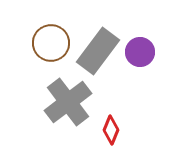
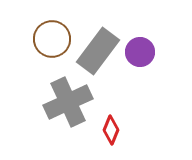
brown circle: moved 1 px right, 4 px up
gray cross: rotated 12 degrees clockwise
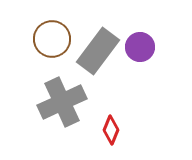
purple circle: moved 5 px up
gray cross: moved 6 px left
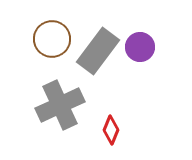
gray cross: moved 2 px left, 3 px down
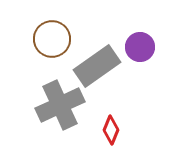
gray rectangle: moved 1 px left, 15 px down; rotated 18 degrees clockwise
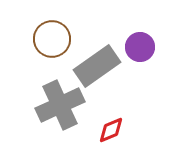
red diamond: rotated 44 degrees clockwise
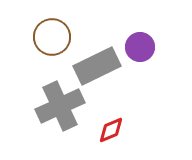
brown circle: moved 2 px up
gray rectangle: rotated 9 degrees clockwise
gray cross: moved 1 px down
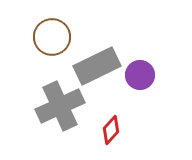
purple circle: moved 28 px down
red diamond: rotated 24 degrees counterclockwise
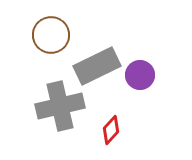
brown circle: moved 1 px left, 2 px up
gray cross: rotated 12 degrees clockwise
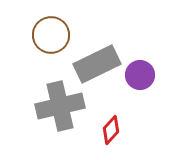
gray rectangle: moved 2 px up
